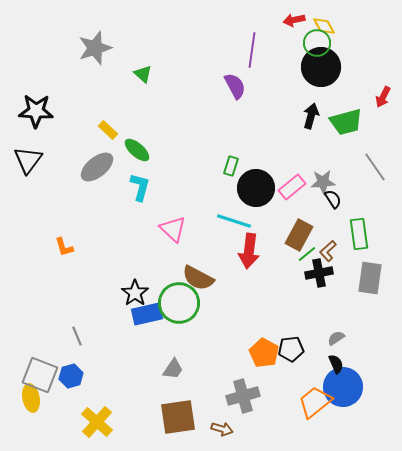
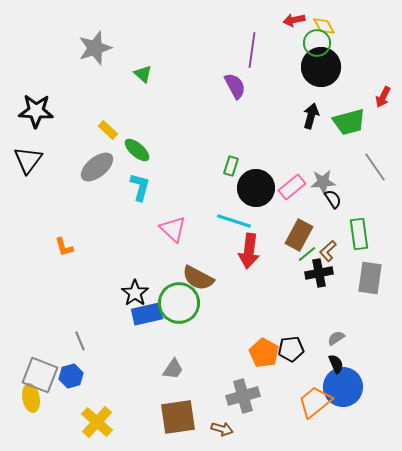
green trapezoid at (346, 122): moved 3 px right
gray line at (77, 336): moved 3 px right, 5 px down
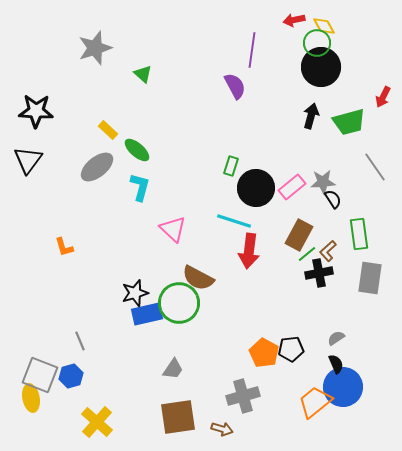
black star at (135, 293): rotated 20 degrees clockwise
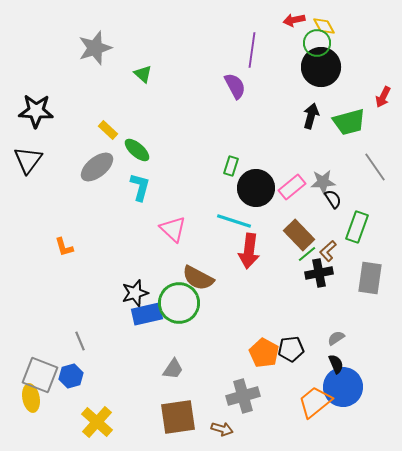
green rectangle at (359, 234): moved 2 px left, 7 px up; rotated 28 degrees clockwise
brown rectangle at (299, 235): rotated 72 degrees counterclockwise
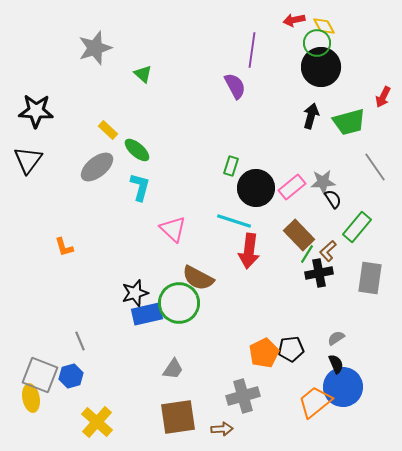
green rectangle at (357, 227): rotated 20 degrees clockwise
green line at (307, 254): rotated 18 degrees counterclockwise
orange pentagon at (264, 353): rotated 16 degrees clockwise
brown arrow at (222, 429): rotated 20 degrees counterclockwise
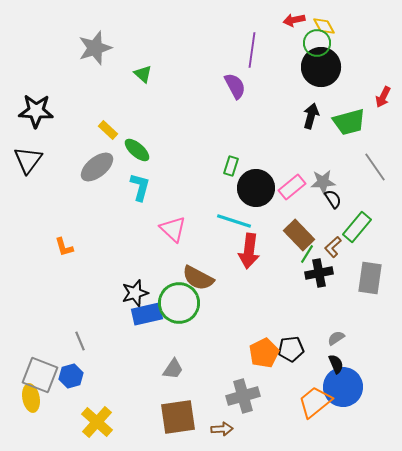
brown L-shape at (328, 251): moved 5 px right, 4 px up
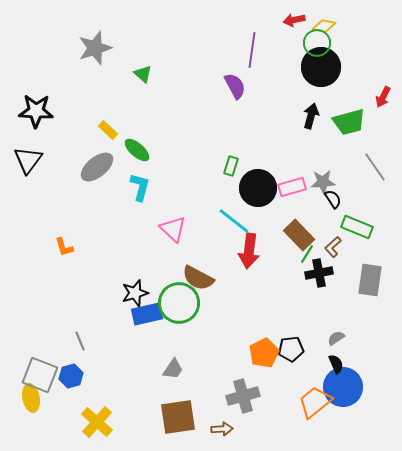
yellow diamond at (324, 26): rotated 50 degrees counterclockwise
pink rectangle at (292, 187): rotated 24 degrees clockwise
black circle at (256, 188): moved 2 px right
cyan line at (234, 221): rotated 20 degrees clockwise
green rectangle at (357, 227): rotated 72 degrees clockwise
gray rectangle at (370, 278): moved 2 px down
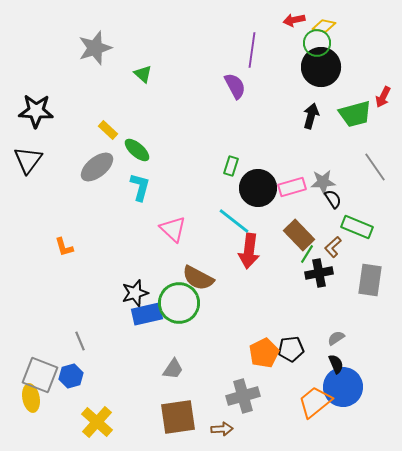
green trapezoid at (349, 122): moved 6 px right, 8 px up
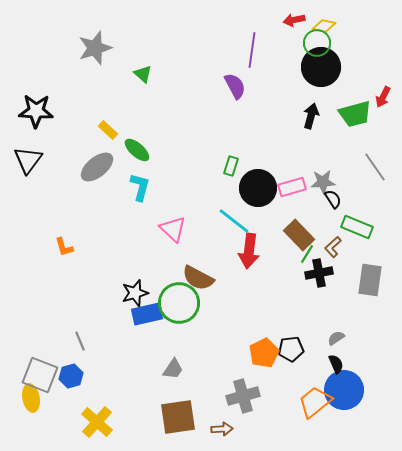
blue circle at (343, 387): moved 1 px right, 3 px down
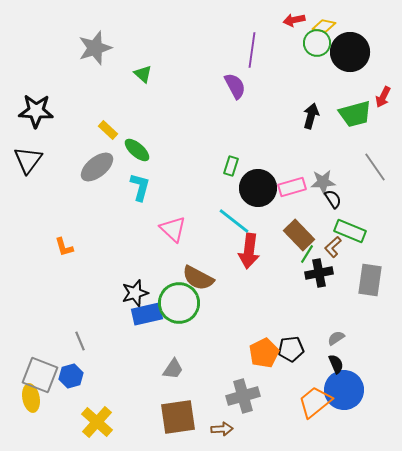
black circle at (321, 67): moved 29 px right, 15 px up
green rectangle at (357, 227): moved 7 px left, 4 px down
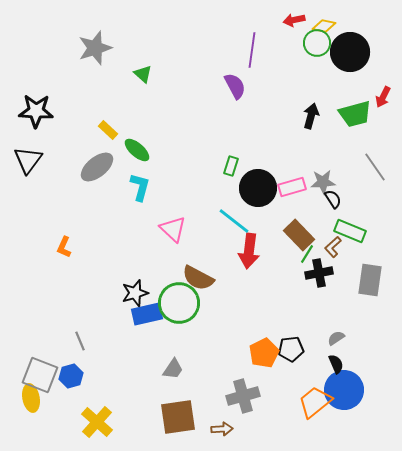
orange L-shape at (64, 247): rotated 40 degrees clockwise
